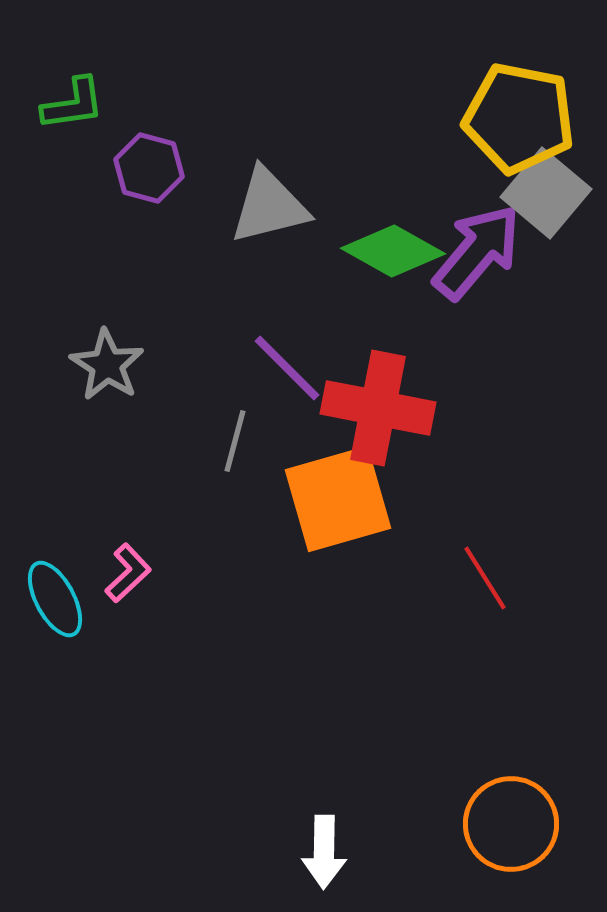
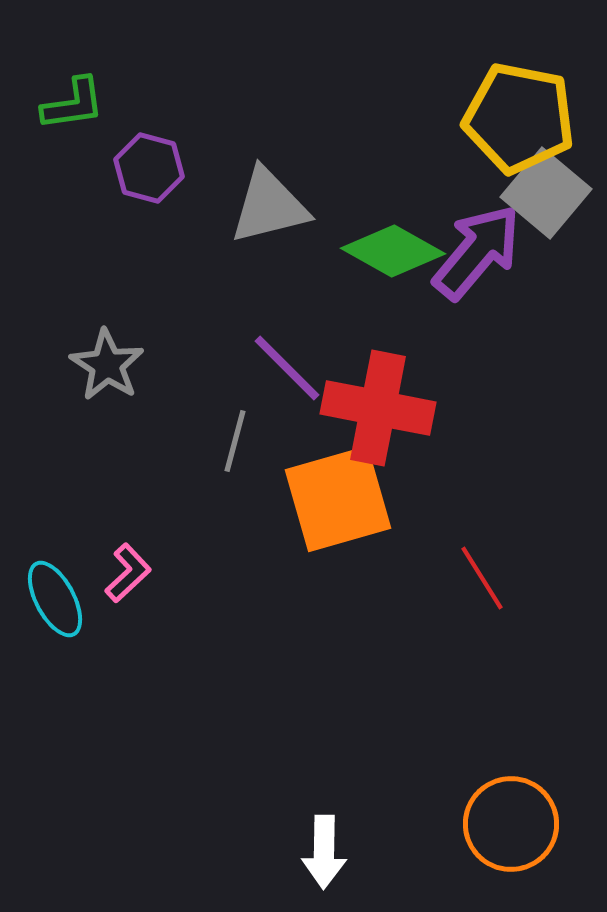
red line: moved 3 px left
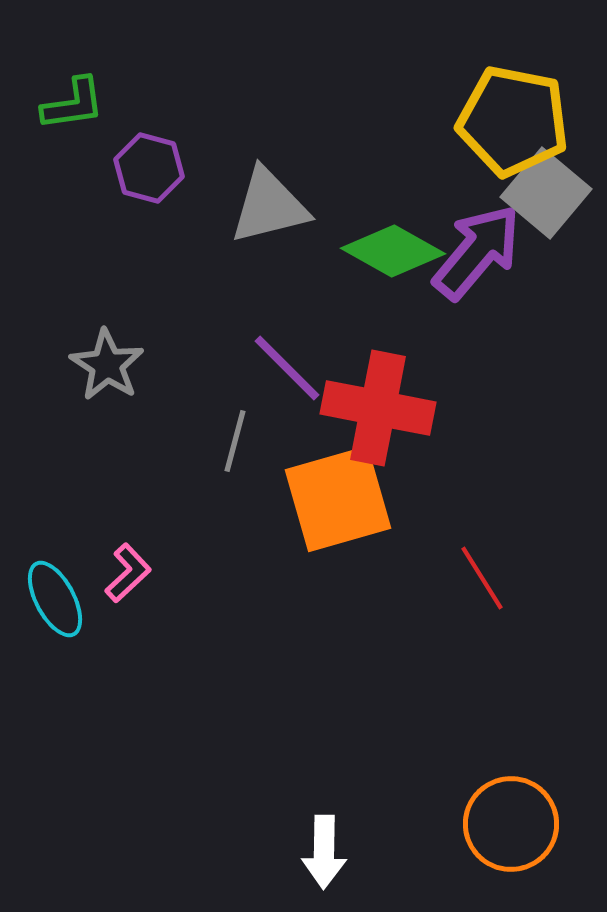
yellow pentagon: moved 6 px left, 3 px down
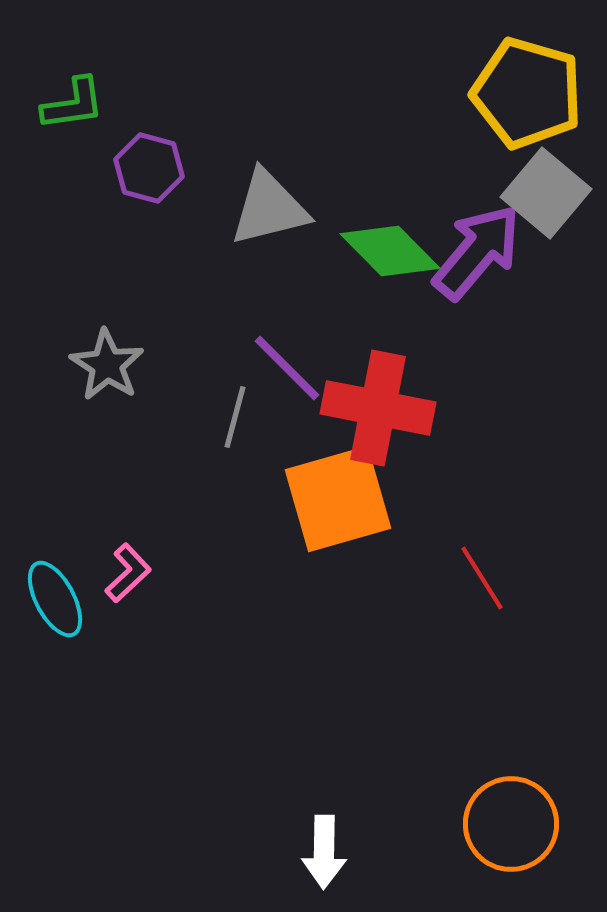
yellow pentagon: moved 14 px right, 28 px up; rotated 5 degrees clockwise
gray triangle: moved 2 px down
green diamond: moved 3 px left; rotated 16 degrees clockwise
gray line: moved 24 px up
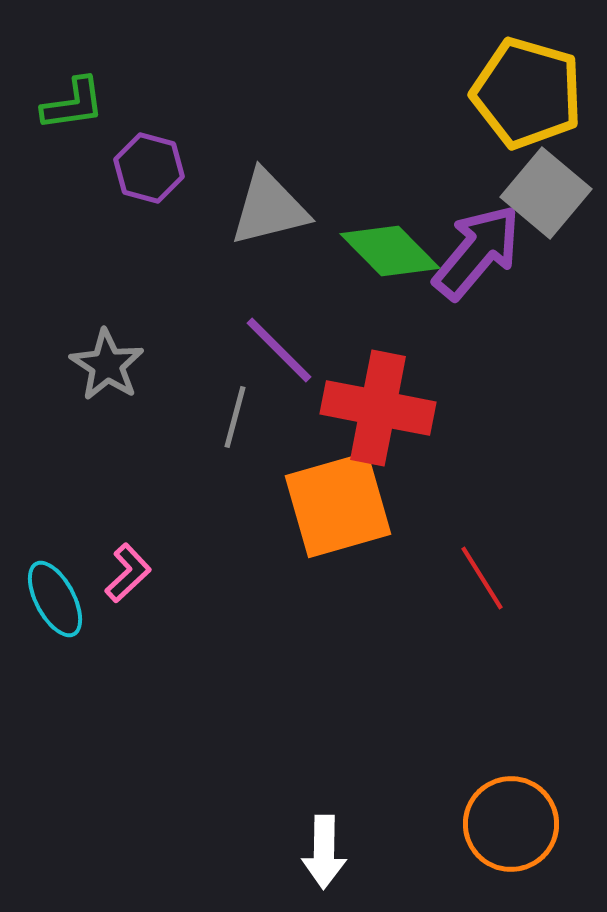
purple line: moved 8 px left, 18 px up
orange square: moved 6 px down
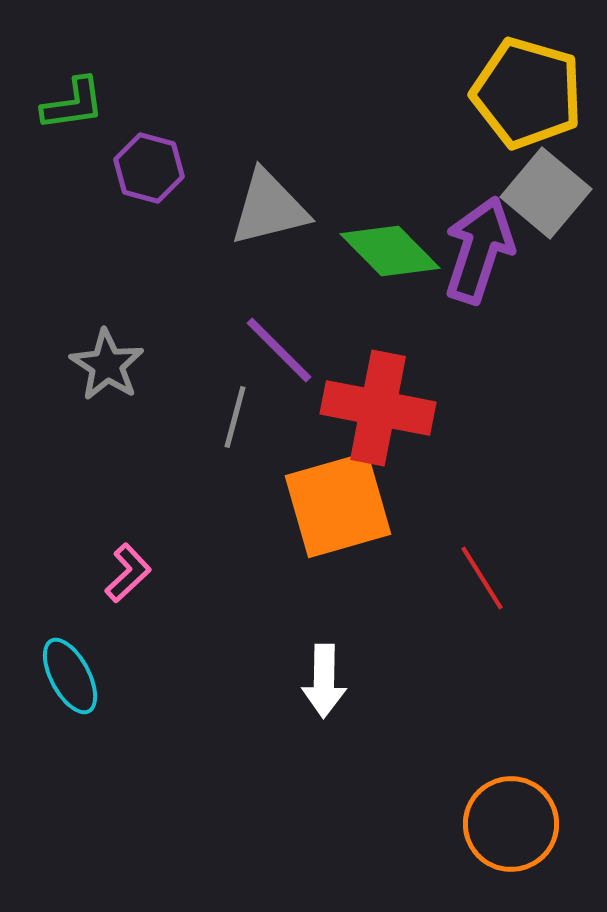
purple arrow: moved 2 px right, 2 px up; rotated 22 degrees counterclockwise
cyan ellipse: moved 15 px right, 77 px down
white arrow: moved 171 px up
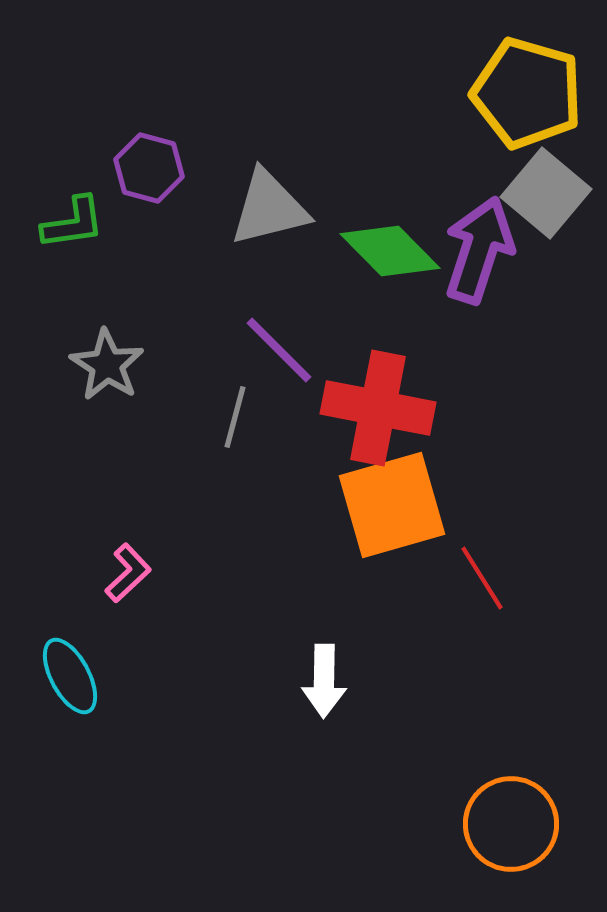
green L-shape: moved 119 px down
orange square: moved 54 px right
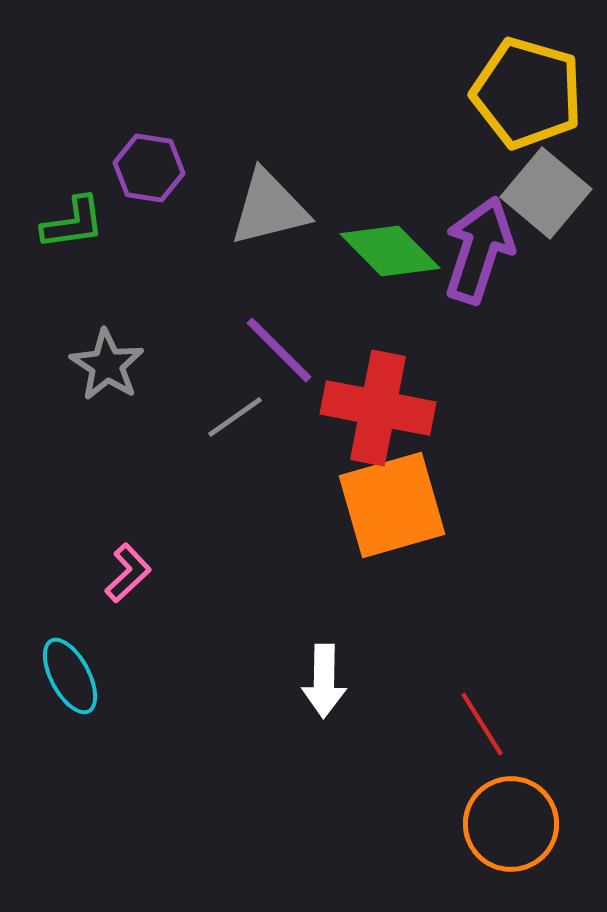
purple hexagon: rotated 6 degrees counterclockwise
gray line: rotated 40 degrees clockwise
red line: moved 146 px down
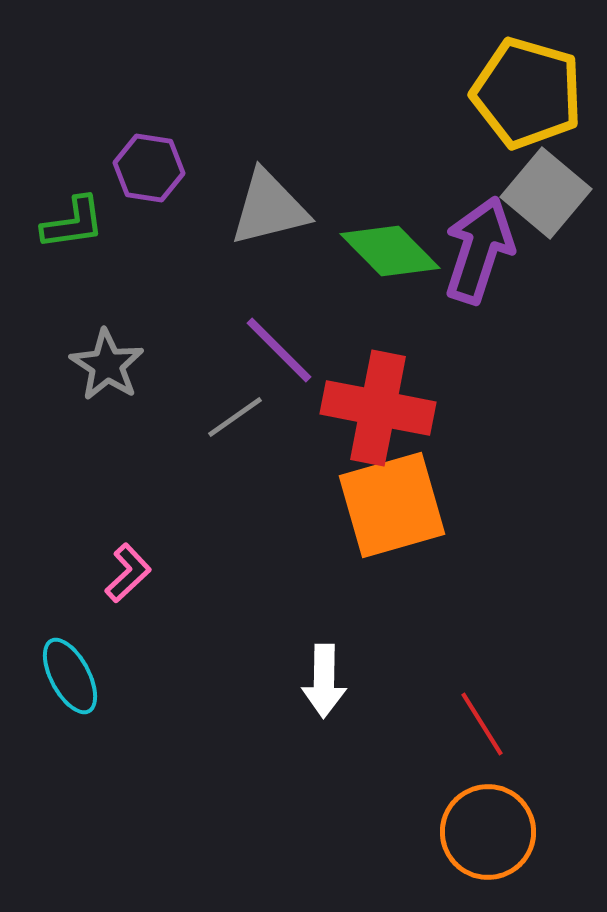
orange circle: moved 23 px left, 8 px down
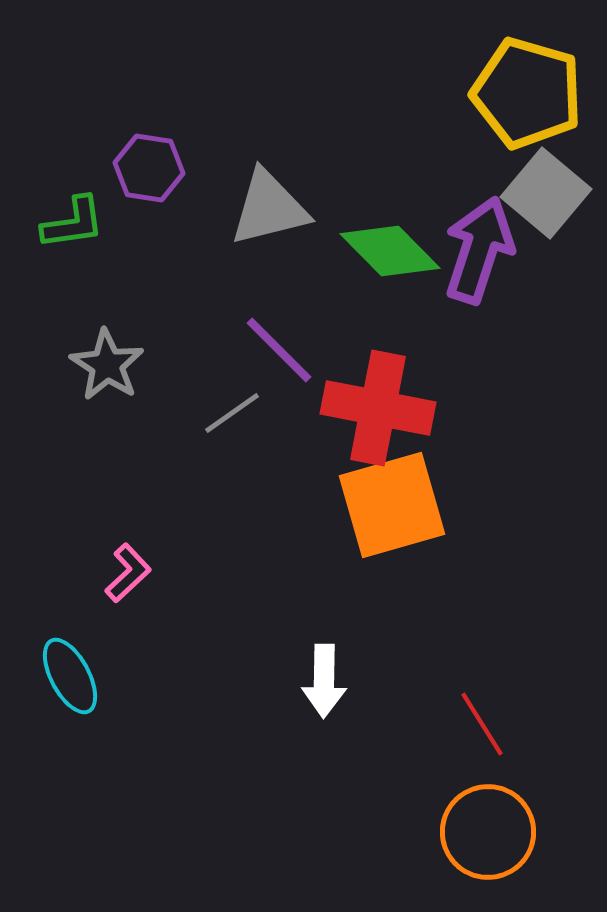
gray line: moved 3 px left, 4 px up
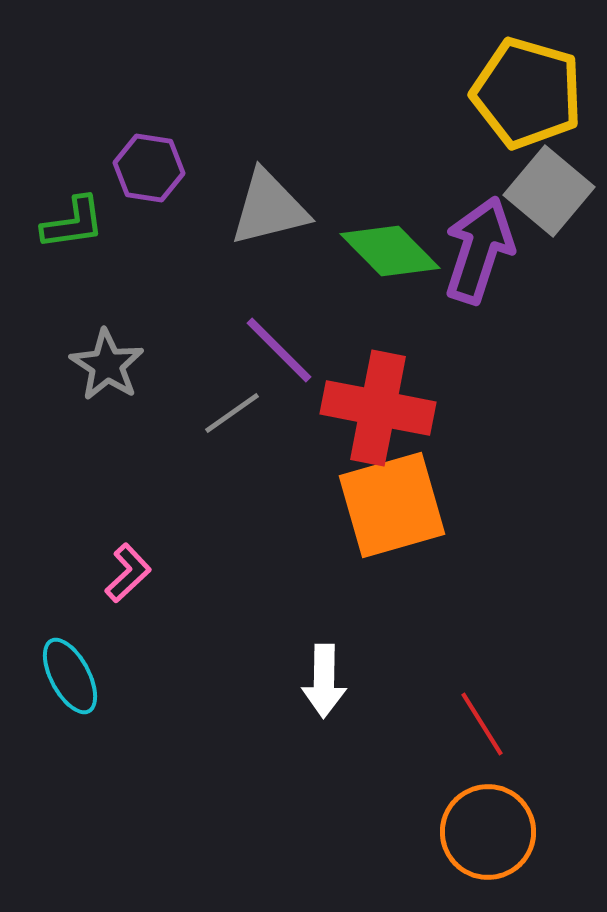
gray square: moved 3 px right, 2 px up
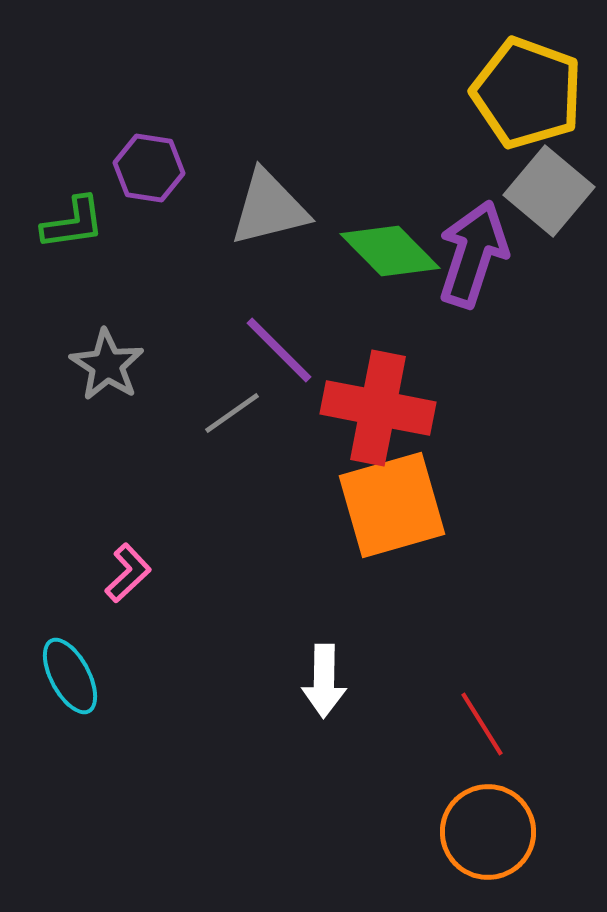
yellow pentagon: rotated 4 degrees clockwise
purple arrow: moved 6 px left, 4 px down
